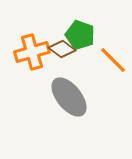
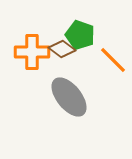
orange cross: rotated 16 degrees clockwise
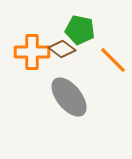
green pentagon: moved 5 px up; rotated 8 degrees counterclockwise
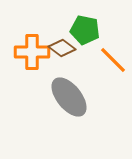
green pentagon: moved 5 px right
brown diamond: moved 1 px up
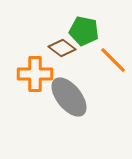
green pentagon: moved 1 px left, 1 px down
orange cross: moved 3 px right, 22 px down
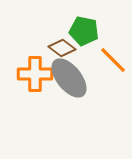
gray ellipse: moved 19 px up
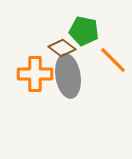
gray ellipse: moved 1 px left, 2 px up; rotated 30 degrees clockwise
